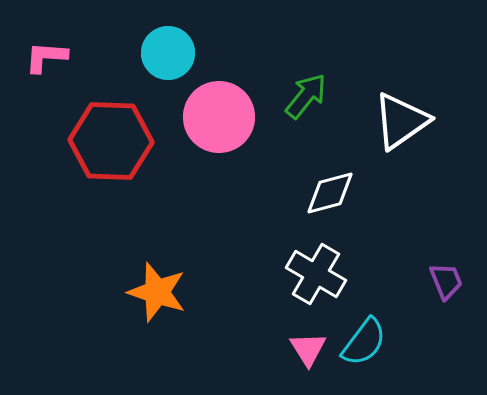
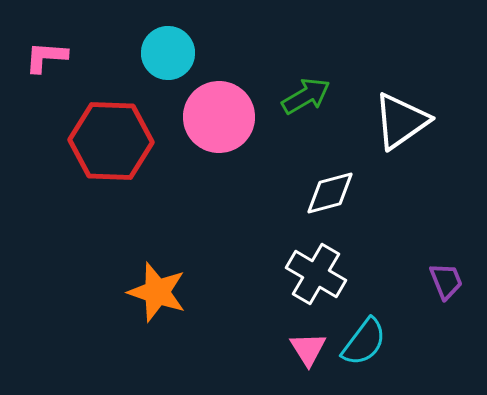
green arrow: rotated 21 degrees clockwise
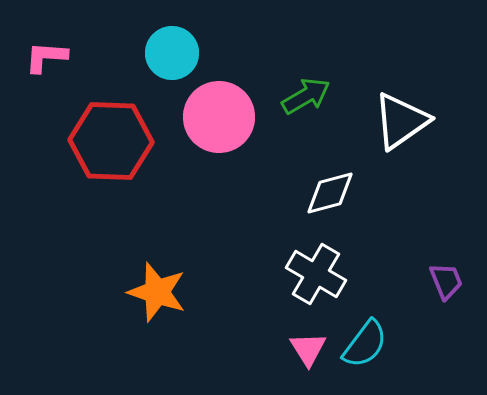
cyan circle: moved 4 px right
cyan semicircle: moved 1 px right, 2 px down
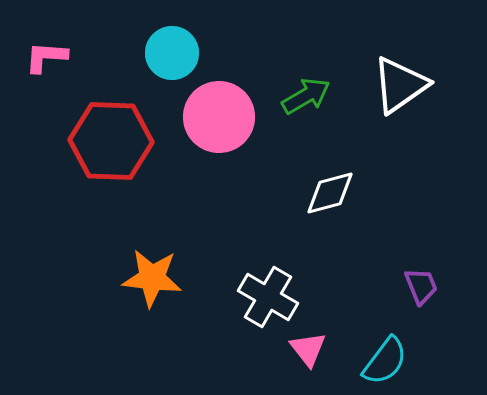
white triangle: moved 1 px left, 36 px up
white cross: moved 48 px left, 23 px down
purple trapezoid: moved 25 px left, 5 px down
orange star: moved 5 px left, 14 px up; rotated 12 degrees counterclockwise
cyan semicircle: moved 20 px right, 17 px down
pink triangle: rotated 6 degrees counterclockwise
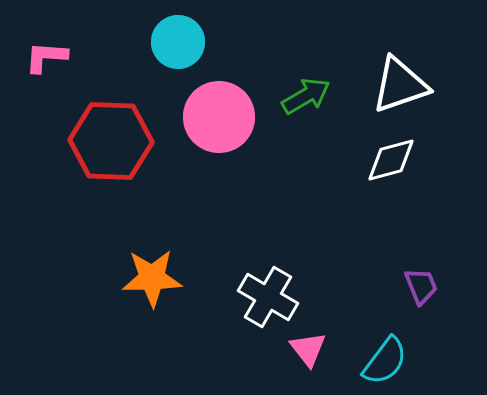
cyan circle: moved 6 px right, 11 px up
white triangle: rotated 16 degrees clockwise
white diamond: moved 61 px right, 33 px up
orange star: rotated 8 degrees counterclockwise
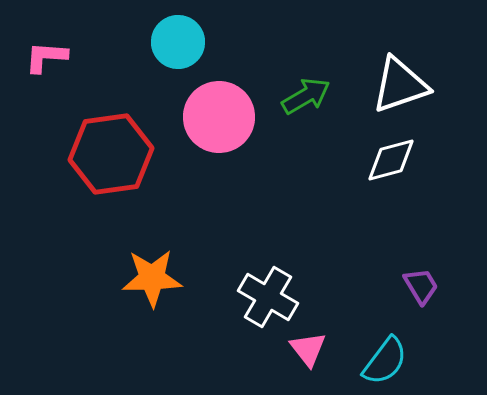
red hexagon: moved 13 px down; rotated 10 degrees counterclockwise
purple trapezoid: rotated 9 degrees counterclockwise
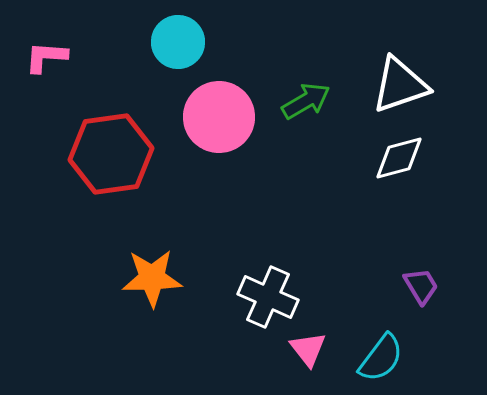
green arrow: moved 5 px down
white diamond: moved 8 px right, 2 px up
white cross: rotated 6 degrees counterclockwise
cyan semicircle: moved 4 px left, 3 px up
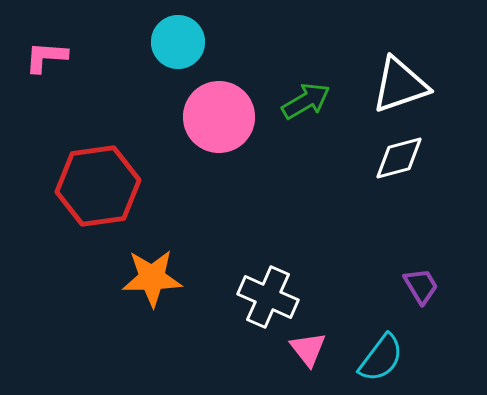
red hexagon: moved 13 px left, 32 px down
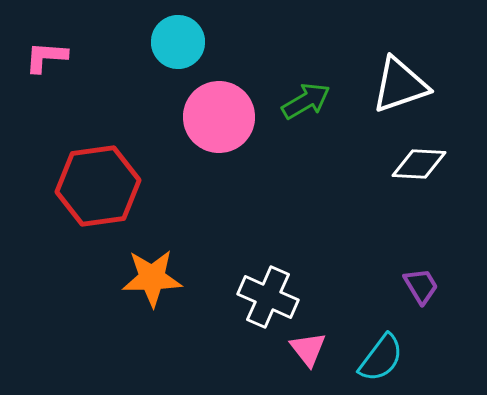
white diamond: moved 20 px right, 6 px down; rotated 18 degrees clockwise
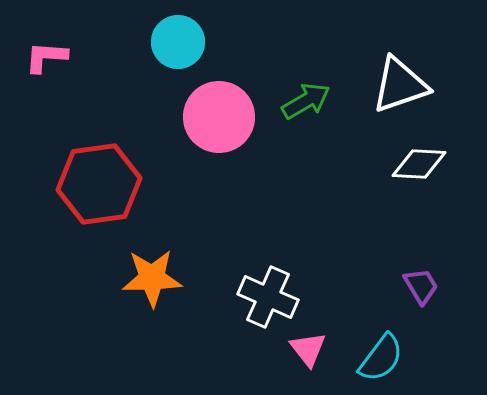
red hexagon: moved 1 px right, 2 px up
